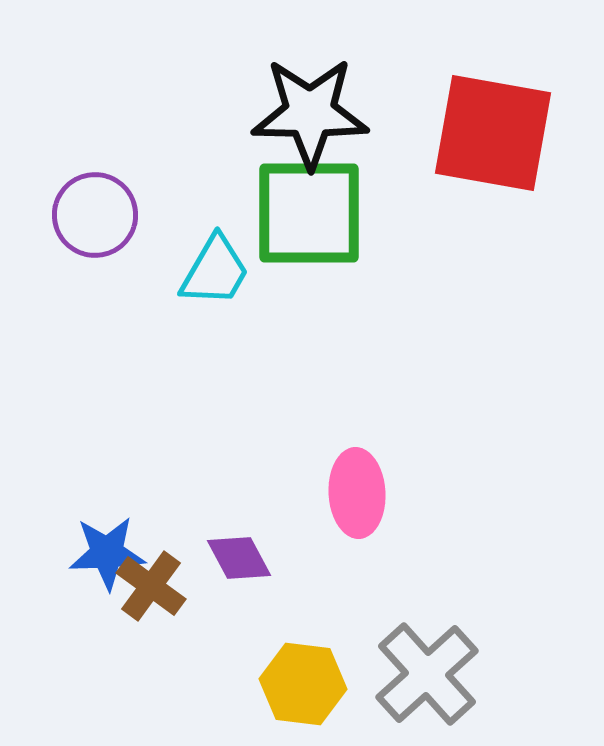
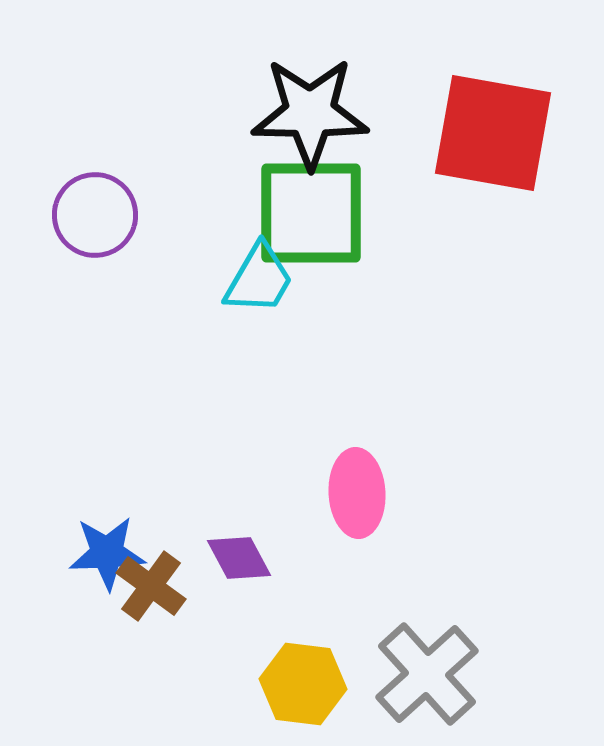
green square: moved 2 px right
cyan trapezoid: moved 44 px right, 8 px down
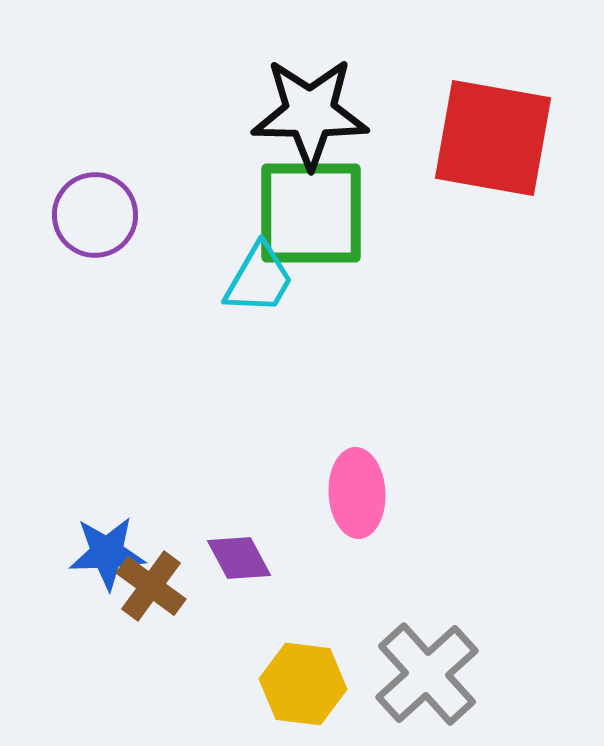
red square: moved 5 px down
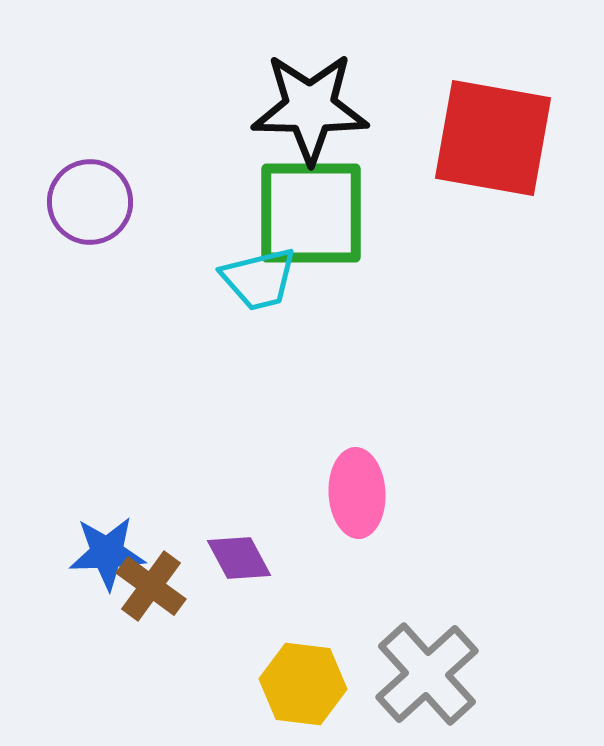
black star: moved 5 px up
purple circle: moved 5 px left, 13 px up
cyan trapezoid: rotated 46 degrees clockwise
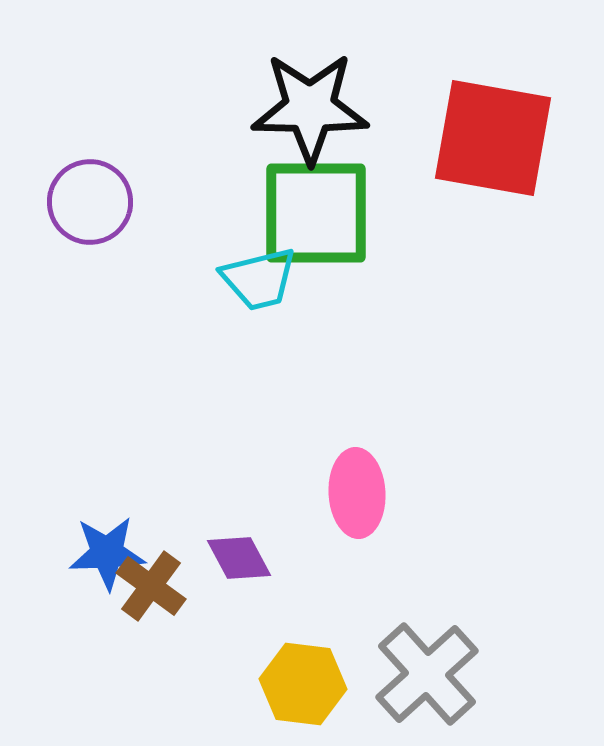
green square: moved 5 px right
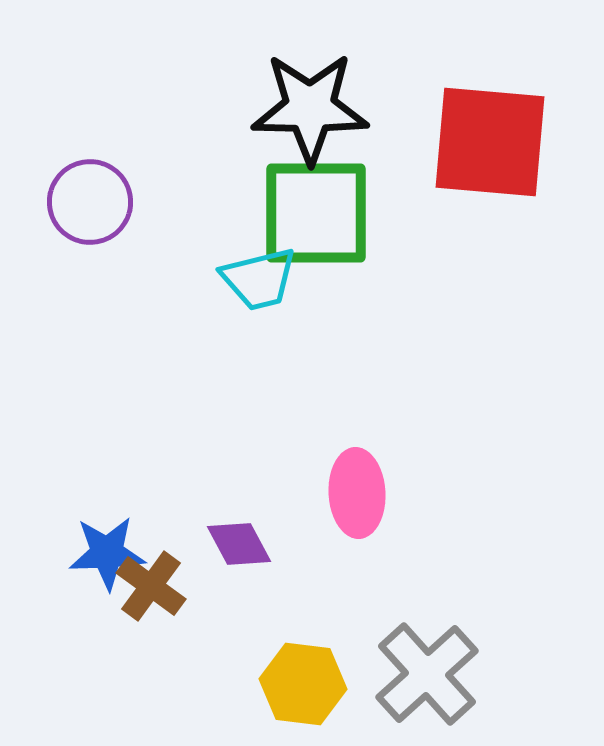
red square: moved 3 px left, 4 px down; rotated 5 degrees counterclockwise
purple diamond: moved 14 px up
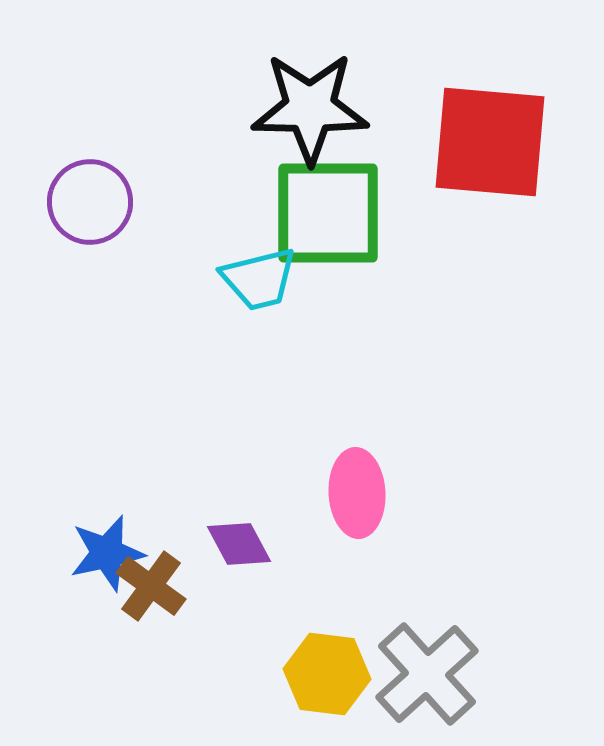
green square: moved 12 px right
blue star: rotated 10 degrees counterclockwise
yellow hexagon: moved 24 px right, 10 px up
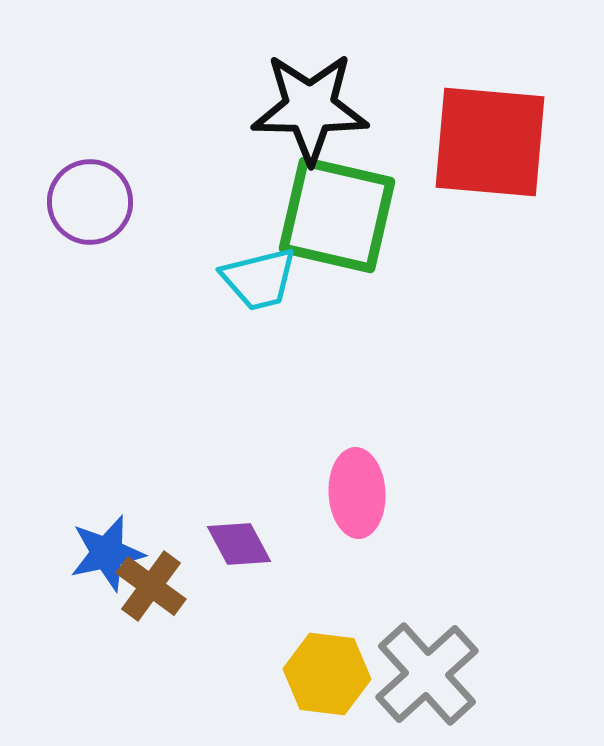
green square: moved 9 px right, 2 px down; rotated 13 degrees clockwise
